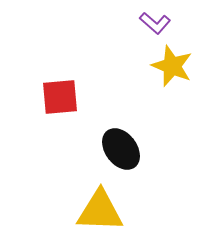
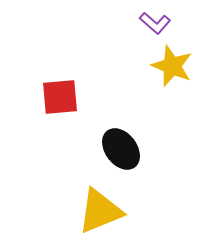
yellow triangle: rotated 24 degrees counterclockwise
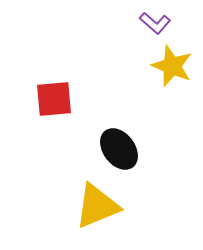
red square: moved 6 px left, 2 px down
black ellipse: moved 2 px left
yellow triangle: moved 3 px left, 5 px up
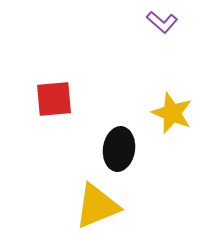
purple L-shape: moved 7 px right, 1 px up
yellow star: moved 47 px down
black ellipse: rotated 45 degrees clockwise
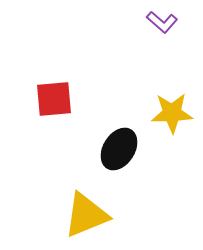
yellow star: rotated 24 degrees counterclockwise
black ellipse: rotated 24 degrees clockwise
yellow triangle: moved 11 px left, 9 px down
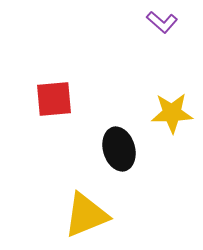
black ellipse: rotated 48 degrees counterclockwise
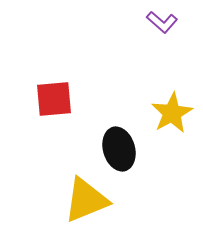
yellow star: rotated 27 degrees counterclockwise
yellow triangle: moved 15 px up
